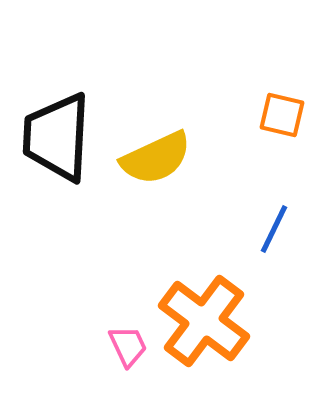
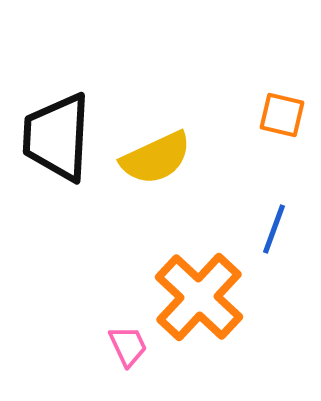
blue line: rotated 6 degrees counterclockwise
orange cross: moved 5 px left, 24 px up; rotated 6 degrees clockwise
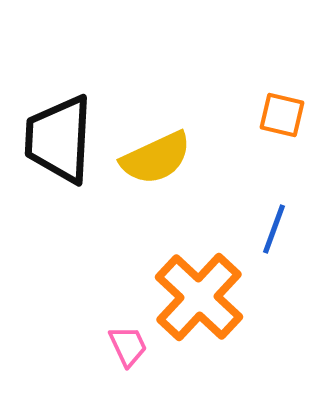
black trapezoid: moved 2 px right, 2 px down
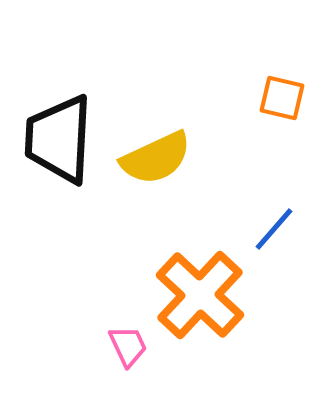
orange square: moved 17 px up
blue line: rotated 21 degrees clockwise
orange cross: moved 1 px right, 2 px up
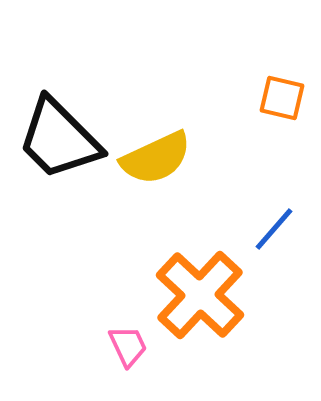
black trapezoid: rotated 48 degrees counterclockwise
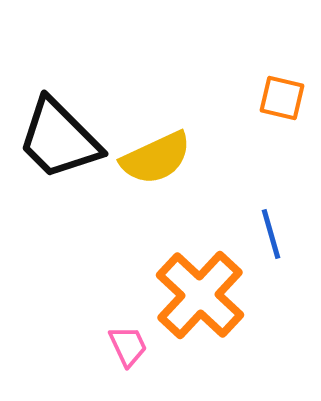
blue line: moved 3 px left, 5 px down; rotated 57 degrees counterclockwise
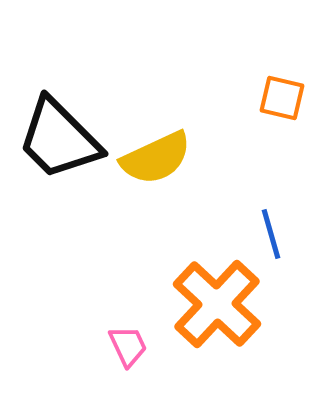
orange cross: moved 17 px right, 9 px down
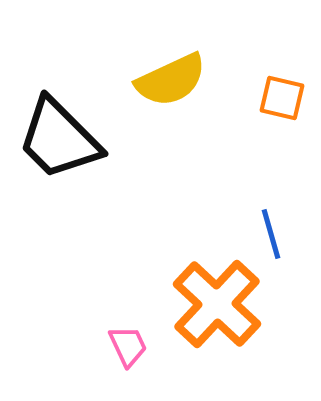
yellow semicircle: moved 15 px right, 78 px up
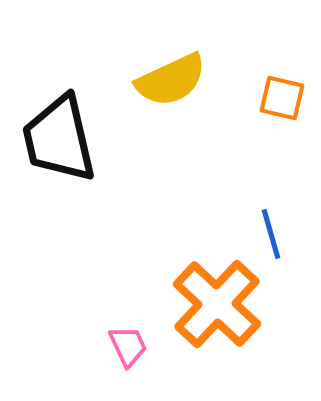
black trapezoid: rotated 32 degrees clockwise
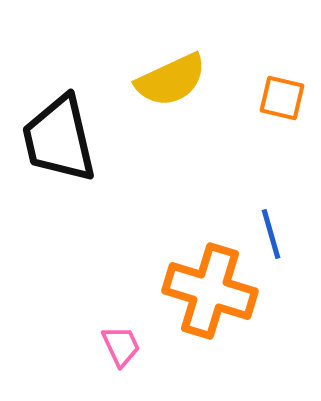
orange cross: moved 7 px left, 13 px up; rotated 26 degrees counterclockwise
pink trapezoid: moved 7 px left
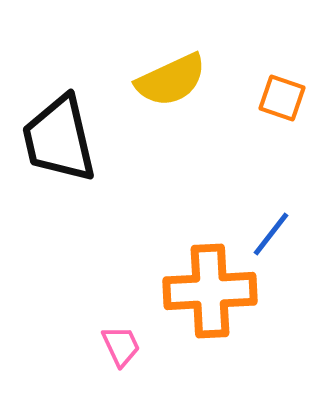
orange square: rotated 6 degrees clockwise
blue line: rotated 54 degrees clockwise
orange cross: rotated 20 degrees counterclockwise
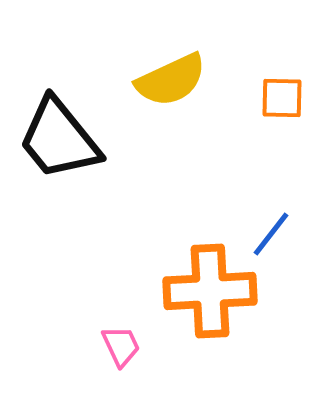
orange square: rotated 18 degrees counterclockwise
black trapezoid: rotated 26 degrees counterclockwise
